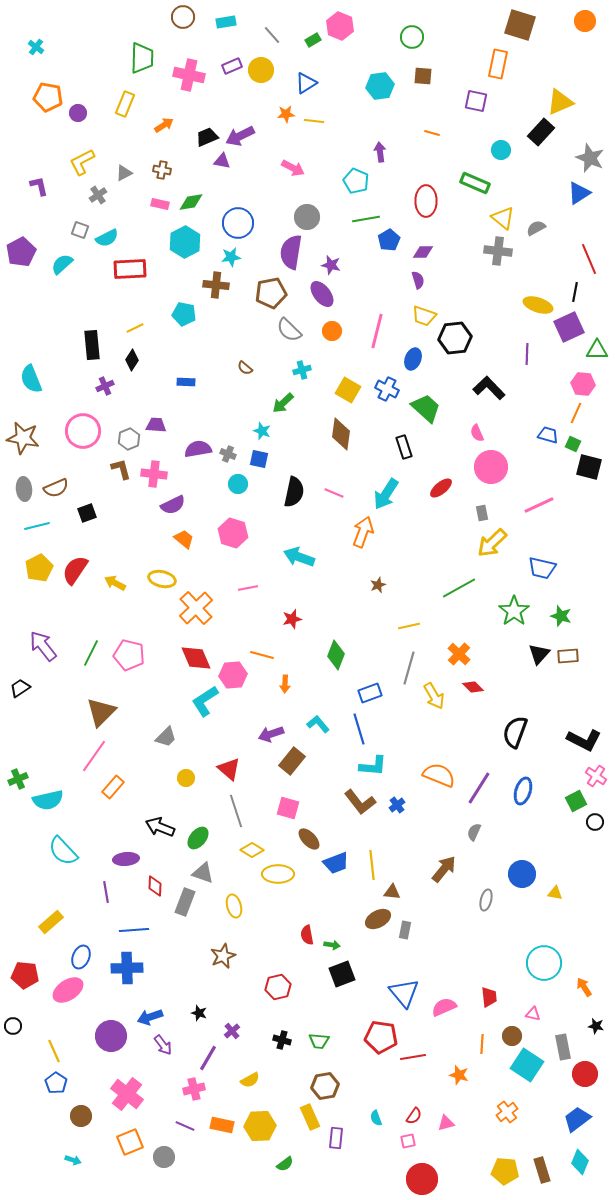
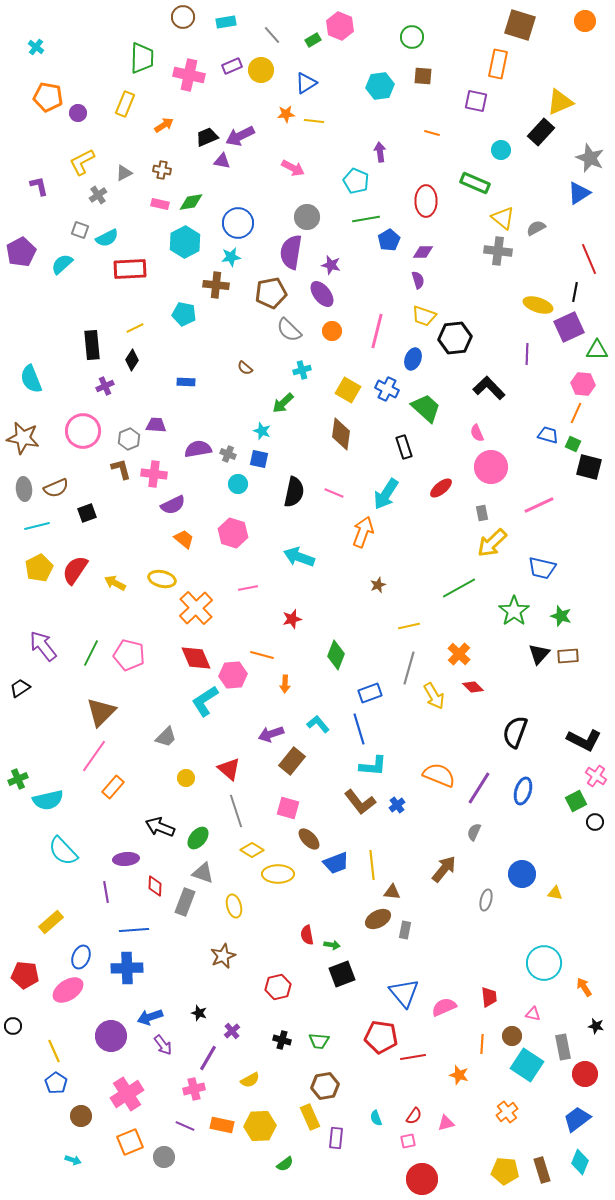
pink cross at (127, 1094): rotated 20 degrees clockwise
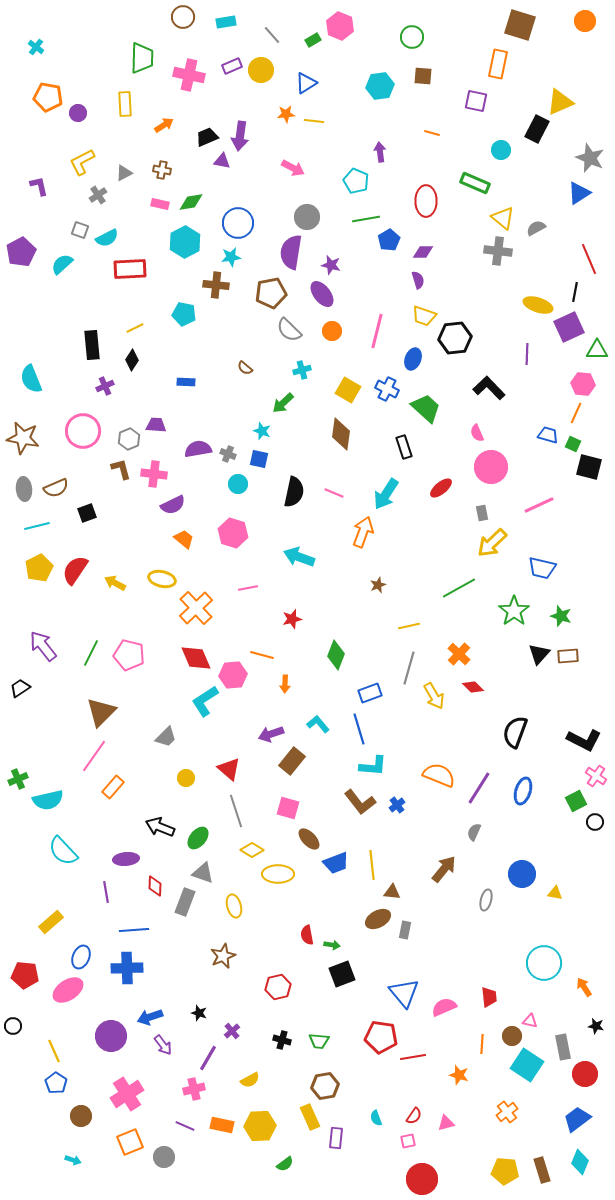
yellow rectangle at (125, 104): rotated 25 degrees counterclockwise
black rectangle at (541, 132): moved 4 px left, 3 px up; rotated 16 degrees counterclockwise
purple arrow at (240, 136): rotated 56 degrees counterclockwise
pink triangle at (533, 1014): moved 3 px left, 7 px down
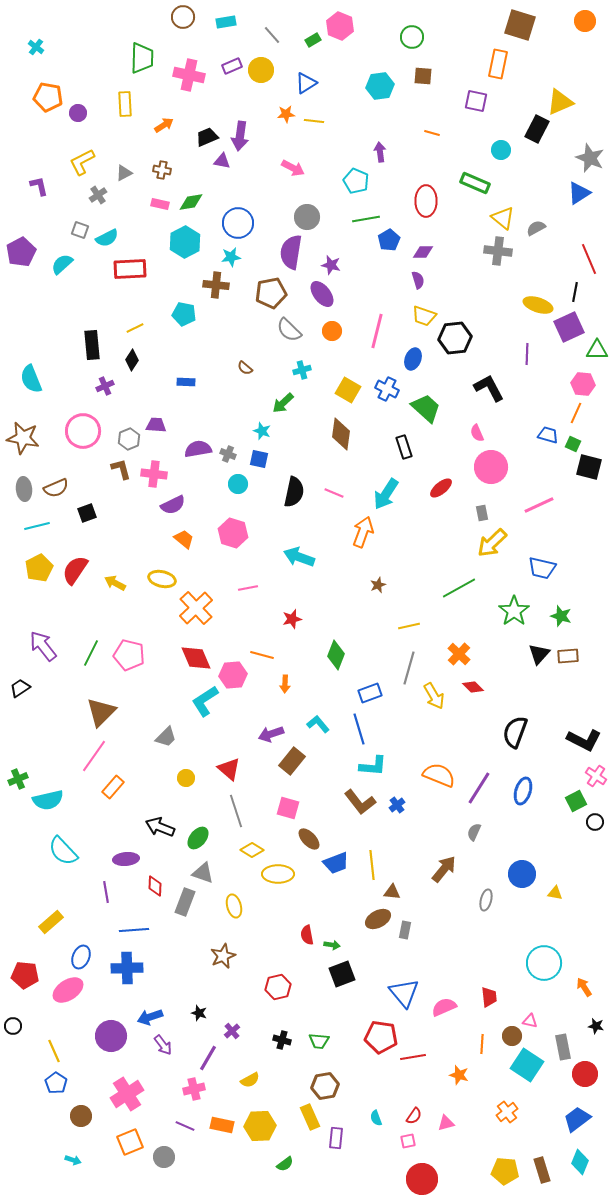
black L-shape at (489, 388): rotated 16 degrees clockwise
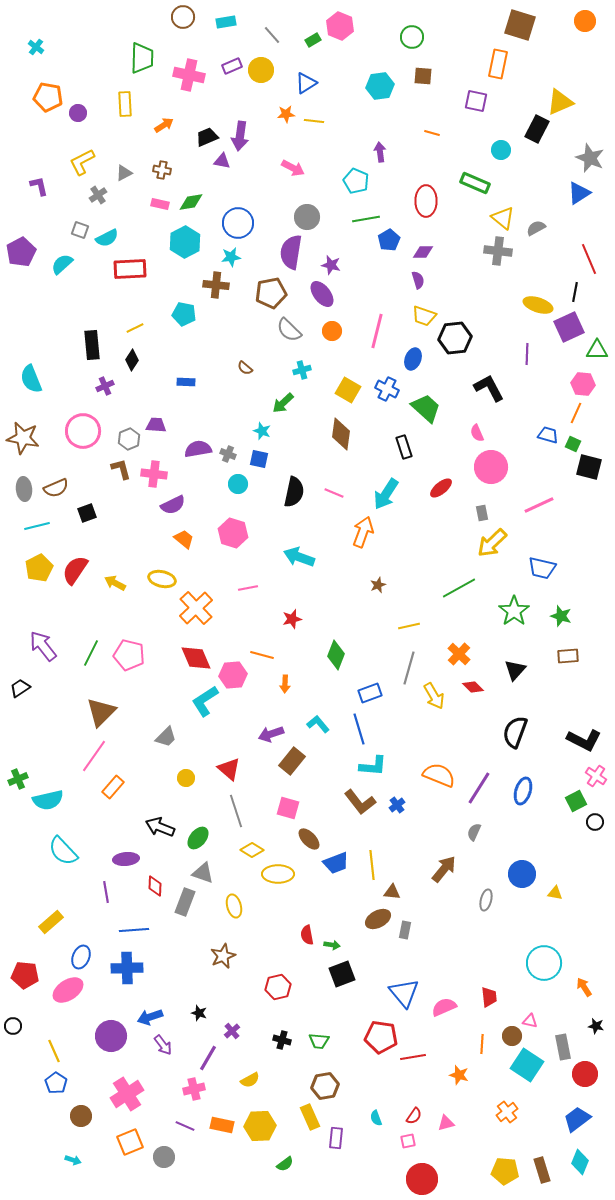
black triangle at (539, 654): moved 24 px left, 16 px down
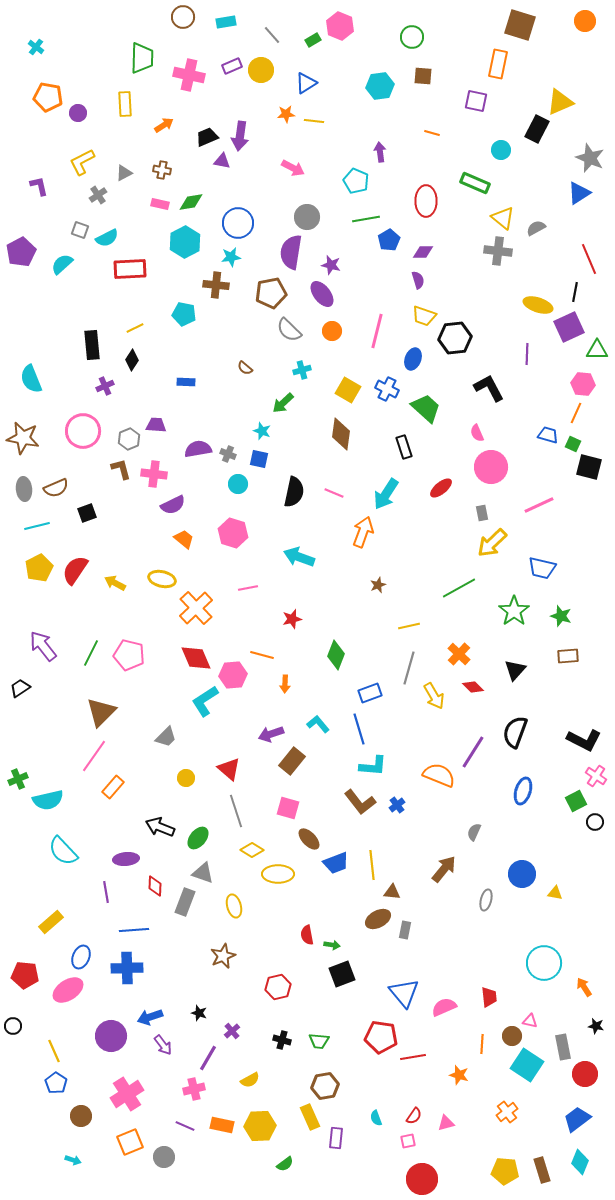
purple line at (479, 788): moved 6 px left, 36 px up
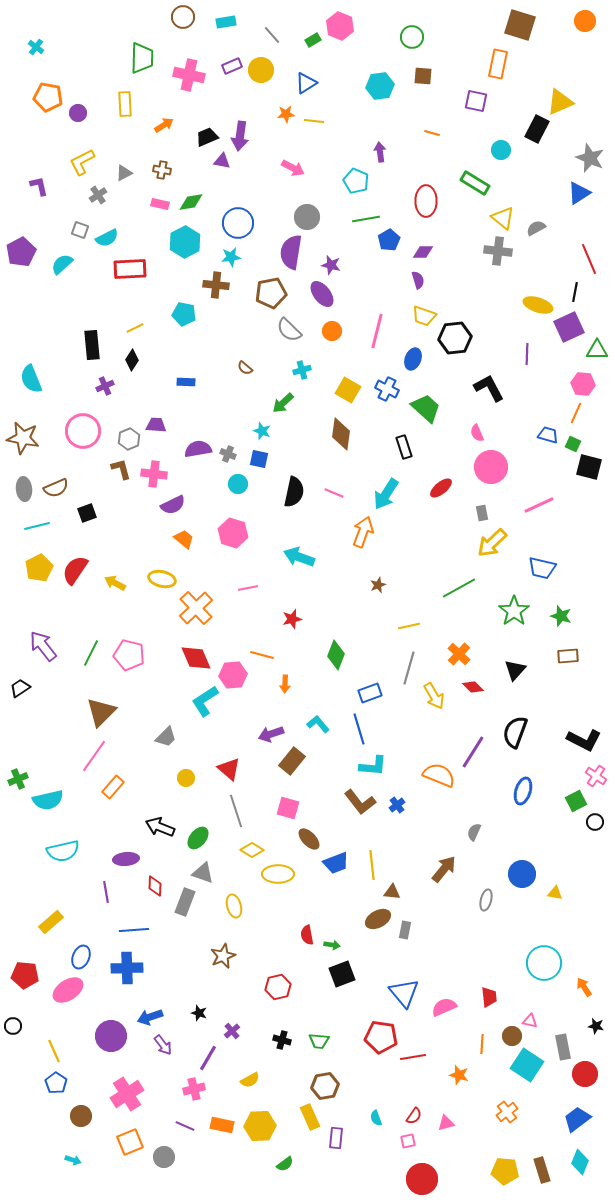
green rectangle at (475, 183): rotated 8 degrees clockwise
cyan semicircle at (63, 851): rotated 60 degrees counterclockwise
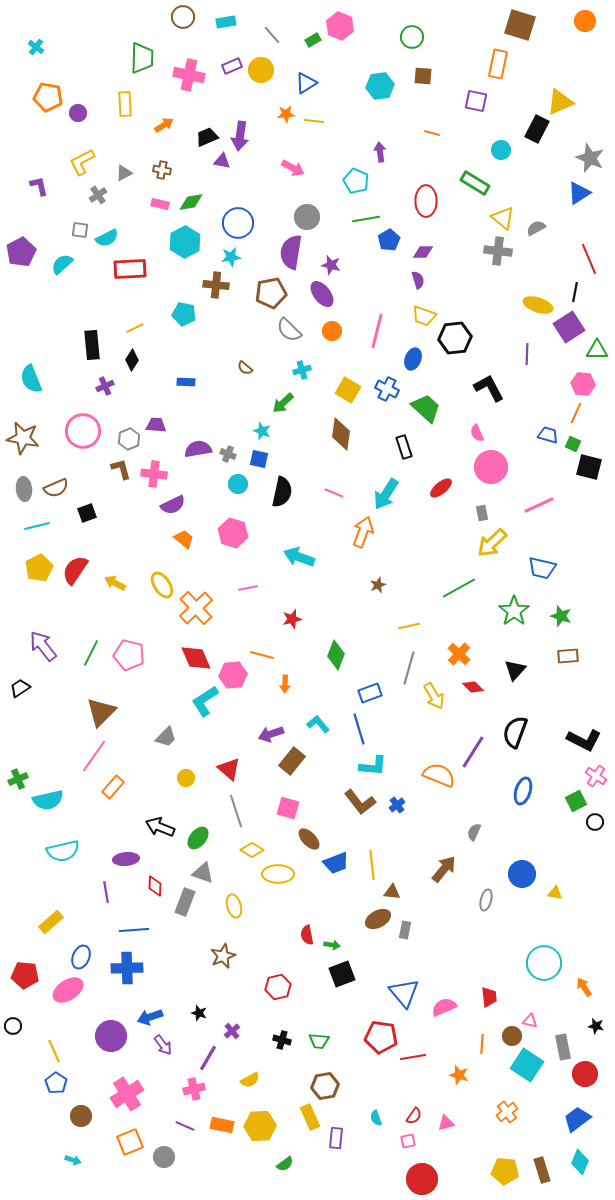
gray square at (80, 230): rotated 12 degrees counterclockwise
purple square at (569, 327): rotated 8 degrees counterclockwise
black semicircle at (294, 492): moved 12 px left
yellow ellipse at (162, 579): moved 6 px down; rotated 44 degrees clockwise
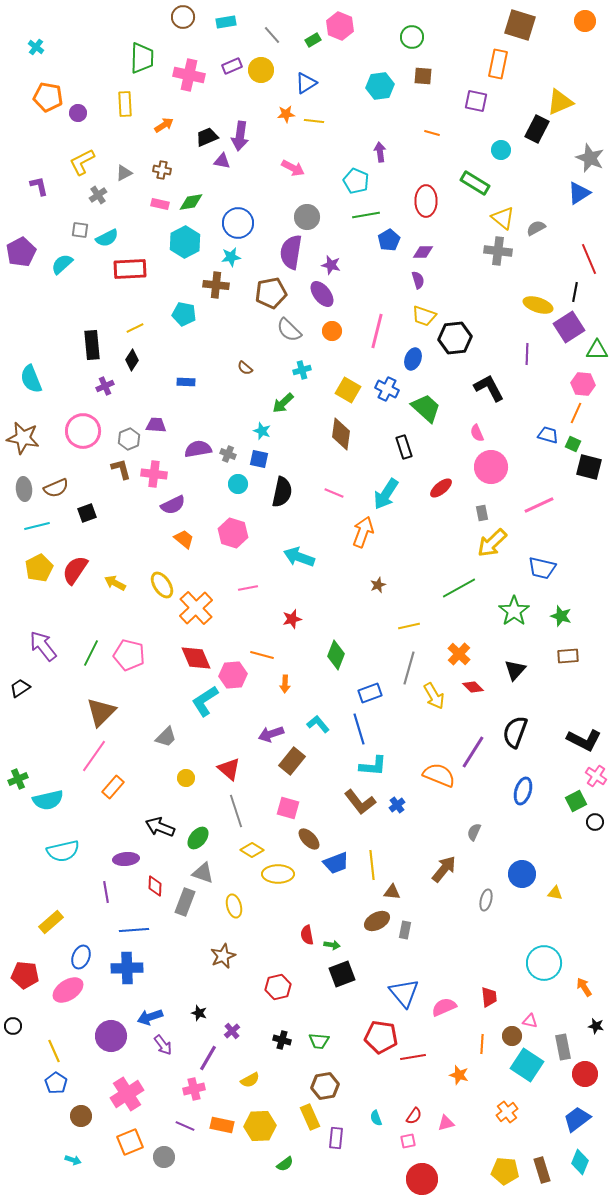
green line at (366, 219): moved 4 px up
brown ellipse at (378, 919): moved 1 px left, 2 px down
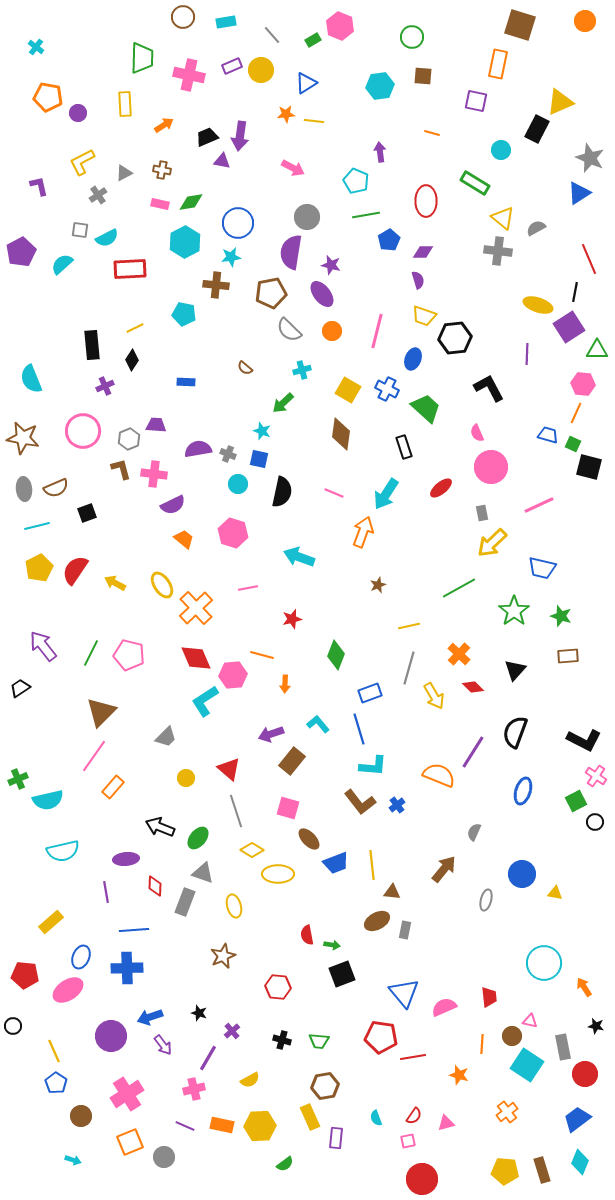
red hexagon at (278, 987): rotated 20 degrees clockwise
